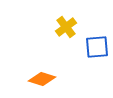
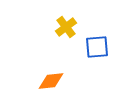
orange diamond: moved 9 px right, 2 px down; rotated 24 degrees counterclockwise
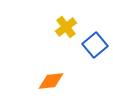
blue square: moved 2 px left, 2 px up; rotated 35 degrees counterclockwise
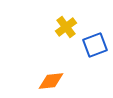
blue square: rotated 20 degrees clockwise
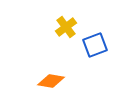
orange diamond: rotated 16 degrees clockwise
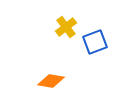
blue square: moved 3 px up
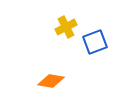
yellow cross: rotated 10 degrees clockwise
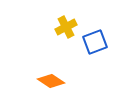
orange diamond: rotated 24 degrees clockwise
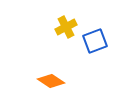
blue square: moved 1 px up
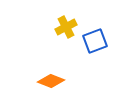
orange diamond: rotated 12 degrees counterclockwise
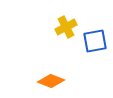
blue square: rotated 10 degrees clockwise
